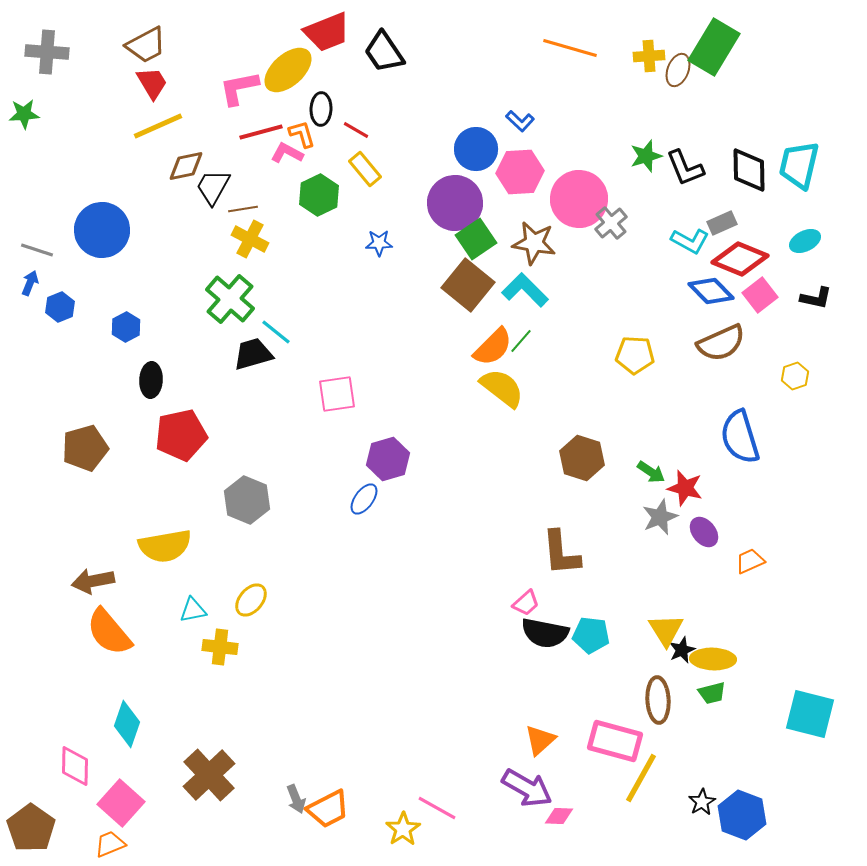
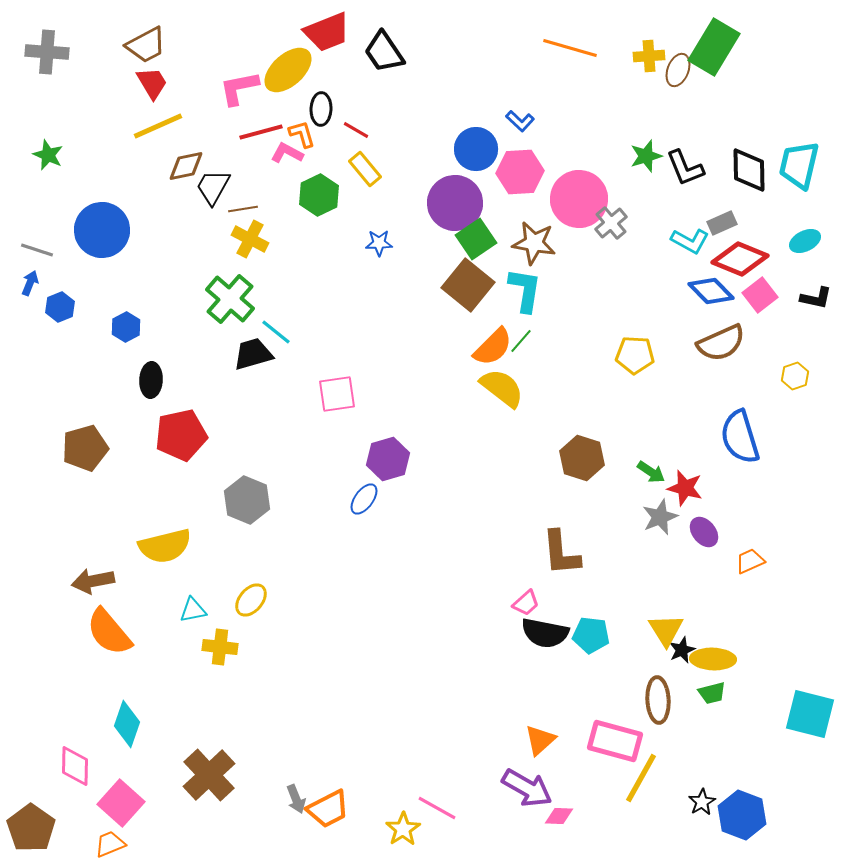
green star at (24, 114): moved 24 px right, 41 px down; rotated 28 degrees clockwise
cyan L-shape at (525, 290): rotated 54 degrees clockwise
yellow semicircle at (165, 546): rotated 4 degrees counterclockwise
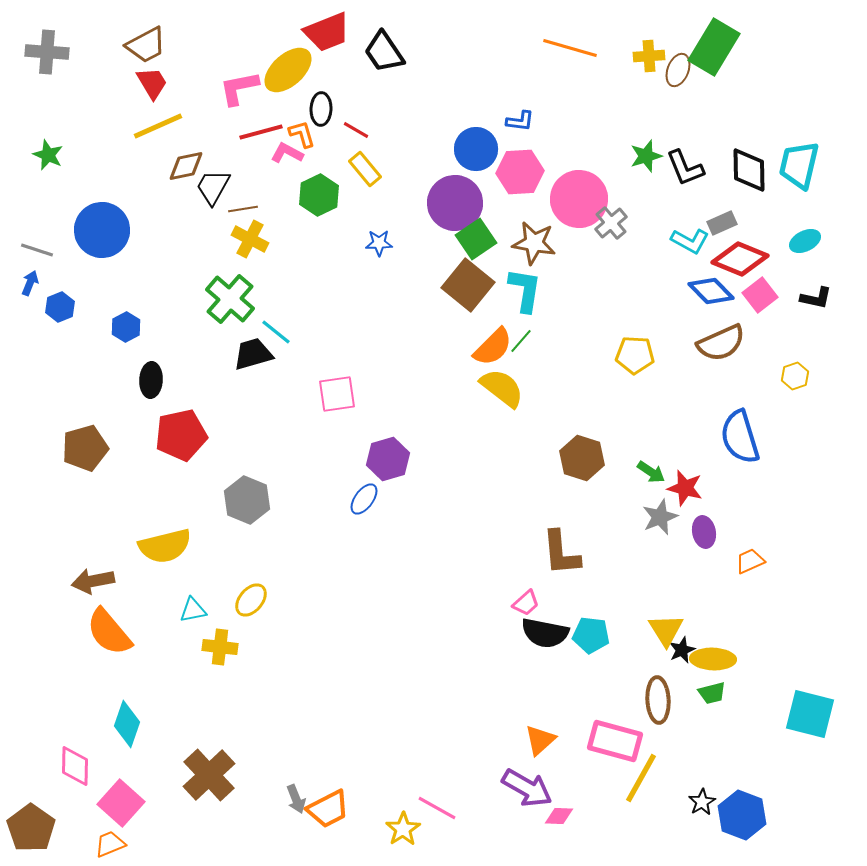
blue L-shape at (520, 121): rotated 36 degrees counterclockwise
purple ellipse at (704, 532): rotated 28 degrees clockwise
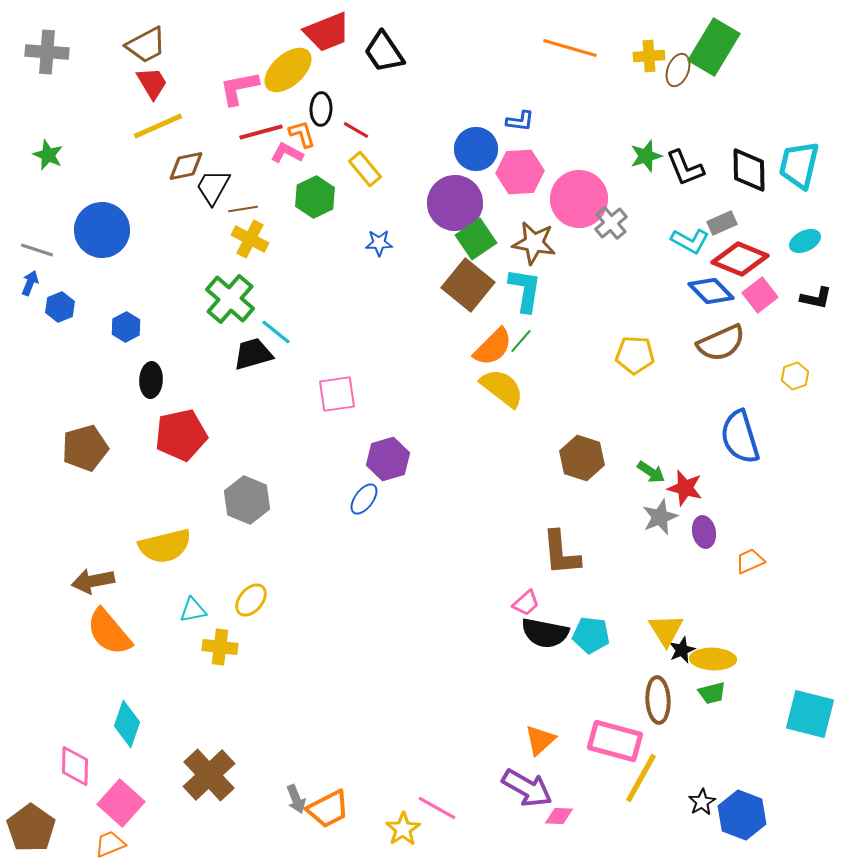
green hexagon at (319, 195): moved 4 px left, 2 px down
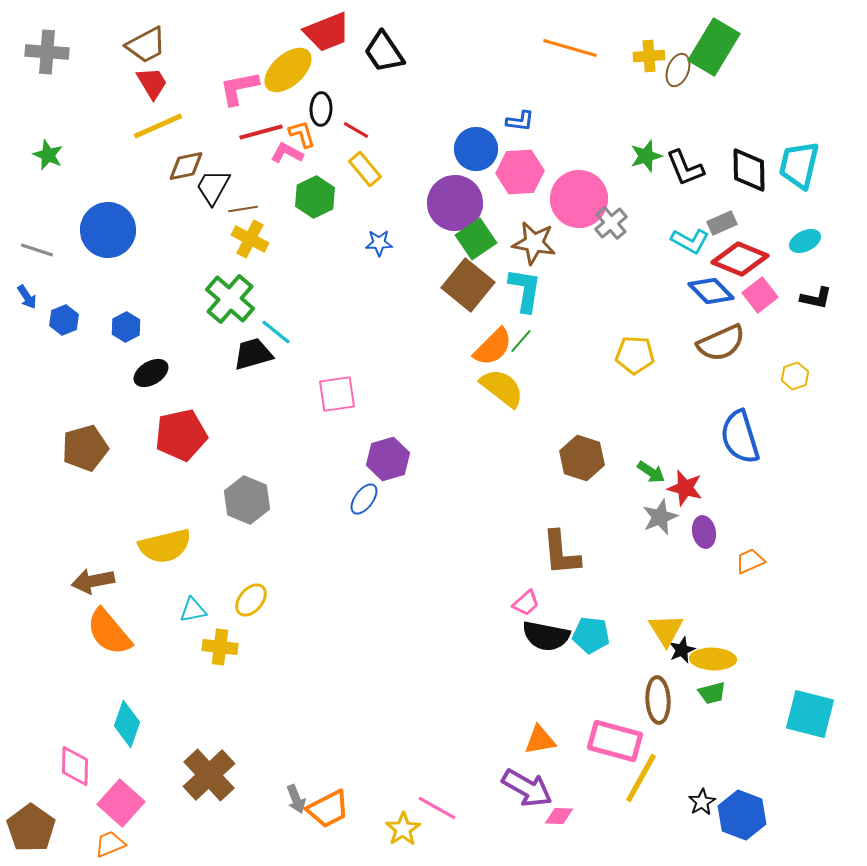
blue circle at (102, 230): moved 6 px right
blue arrow at (30, 283): moved 3 px left, 14 px down; rotated 125 degrees clockwise
blue hexagon at (60, 307): moved 4 px right, 13 px down
black ellipse at (151, 380): moved 7 px up; rotated 56 degrees clockwise
black semicircle at (545, 633): moved 1 px right, 3 px down
orange triangle at (540, 740): rotated 32 degrees clockwise
